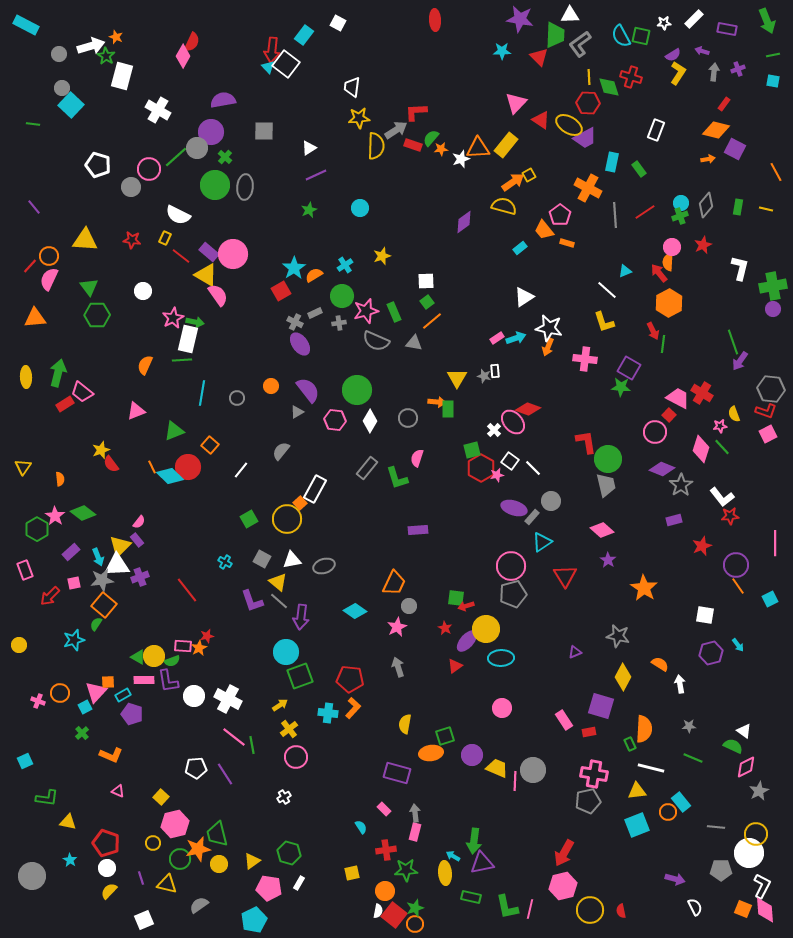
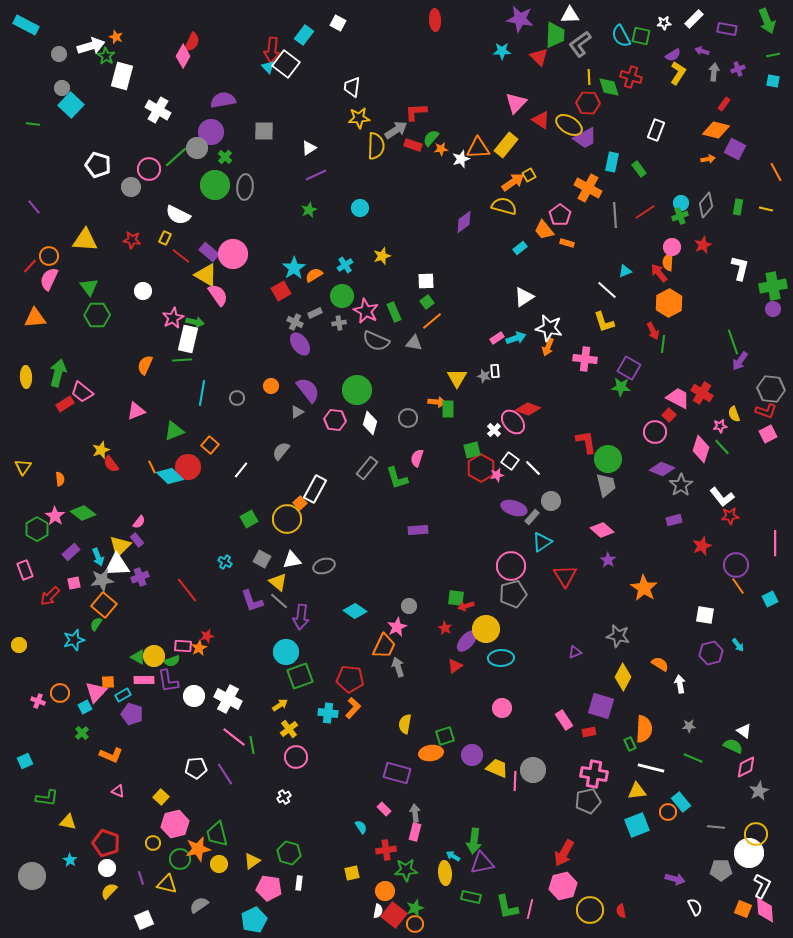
pink star at (366, 311): rotated 30 degrees counterclockwise
white diamond at (370, 421): moved 2 px down; rotated 15 degrees counterclockwise
orange trapezoid at (394, 583): moved 10 px left, 63 px down
white rectangle at (299, 883): rotated 24 degrees counterclockwise
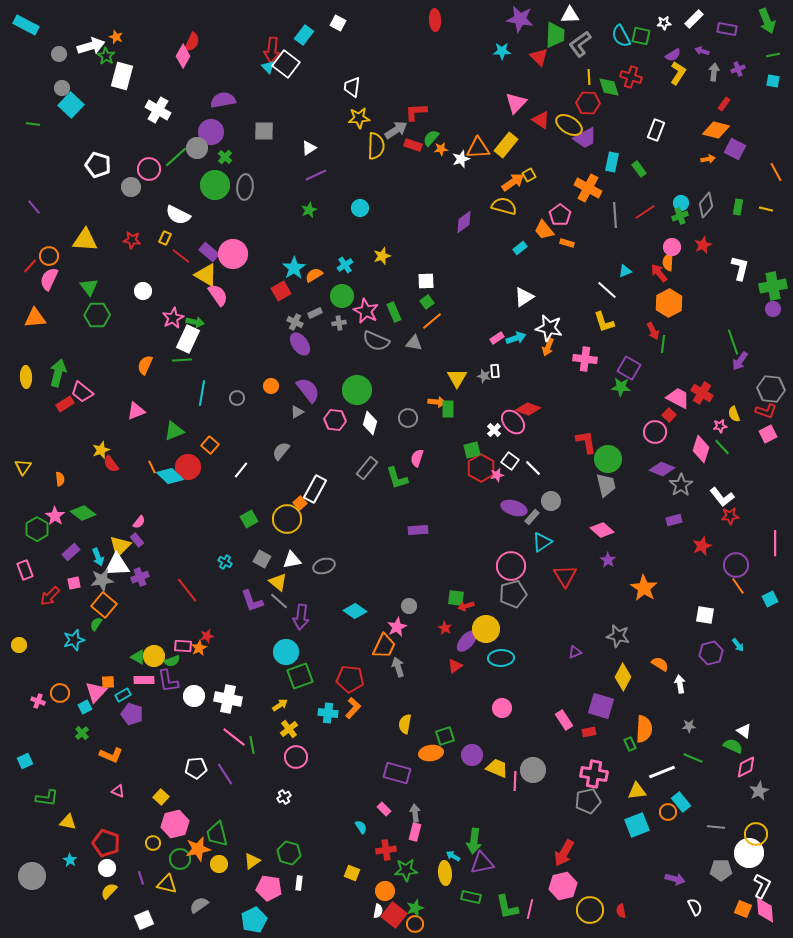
white rectangle at (188, 339): rotated 12 degrees clockwise
white cross at (228, 699): rotated 16 degrees counterclockwise
white line at (651, 768): moved 11 px right, 4 px down; rotated 36 degrees counterclockwise
yellow square at (352, 873): rotated 35 degrees clockwise
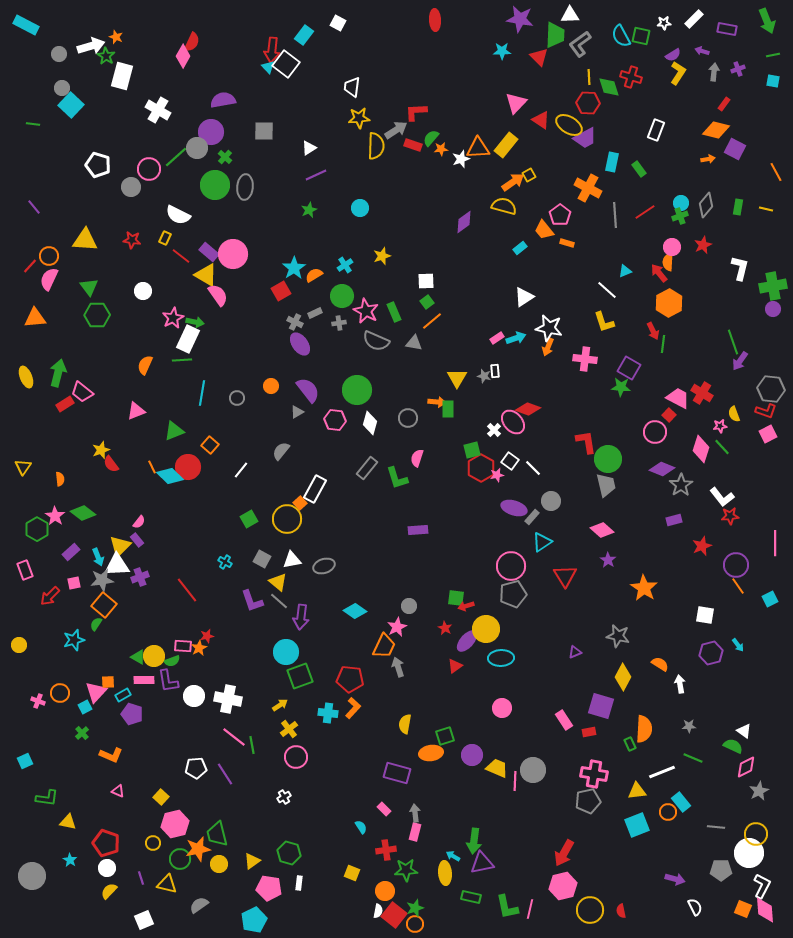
yellow ellipse at (26, 377): rotated 20 degrees counterclockwise
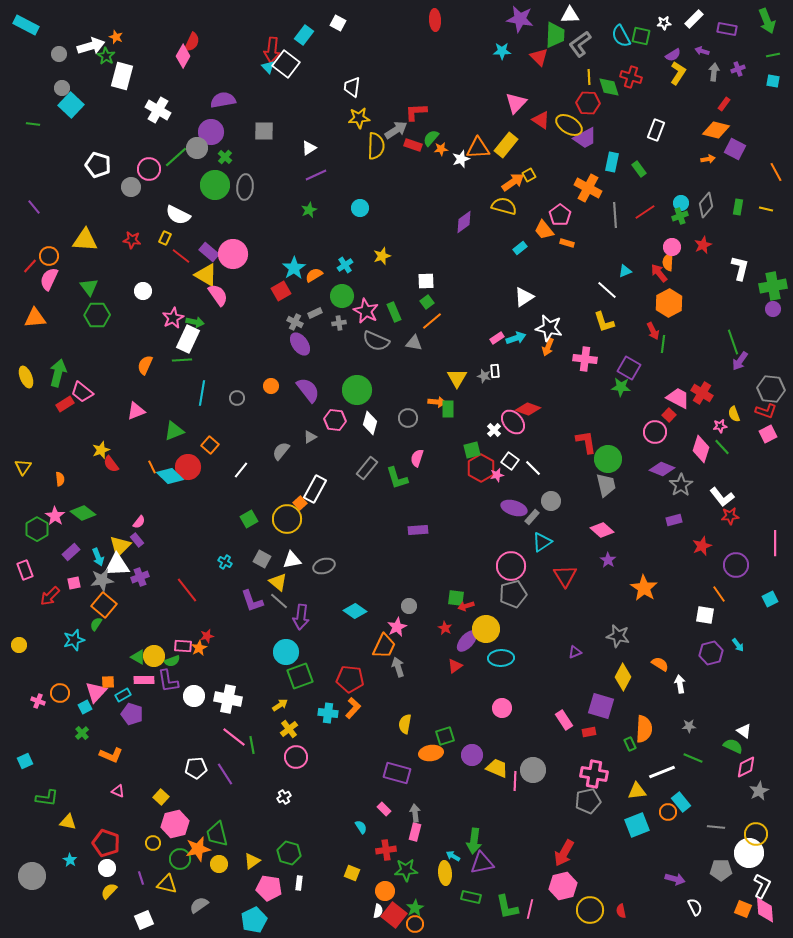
gray triangle at (297, 412): moved 13 px right, 25 px down
orange line at (738, 586): moved 19 px left, 8 px down
green star at (415, 908): rotated 12 degrees counterclockwise
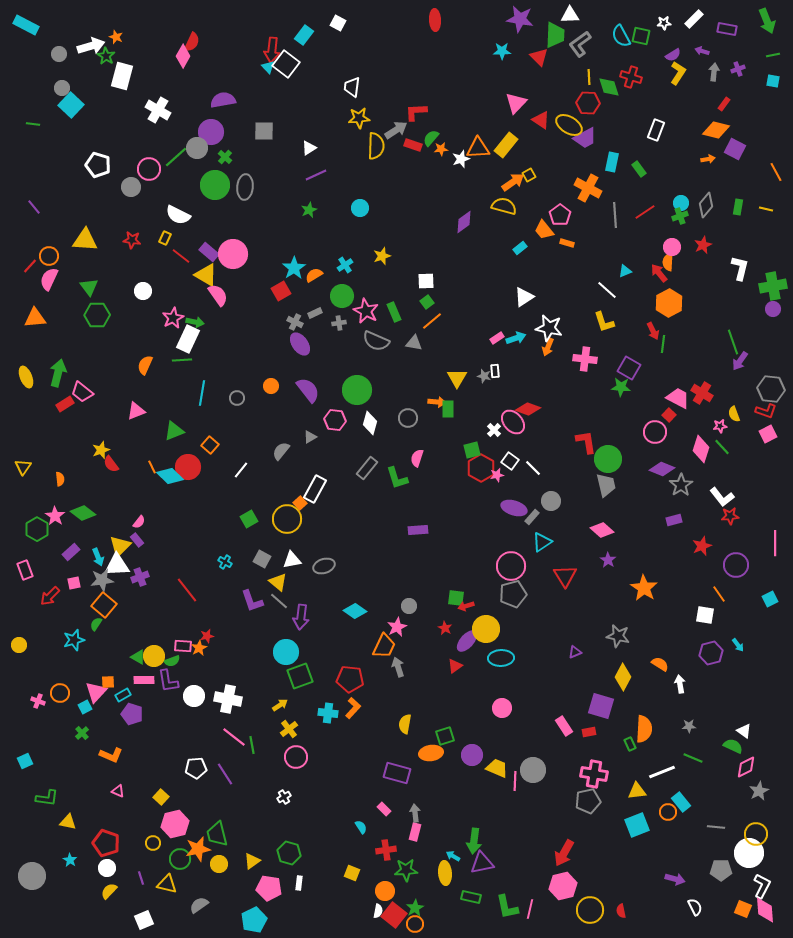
pink rectangle at (564, 720): moved 6 px down
